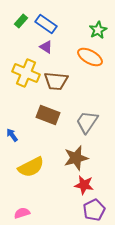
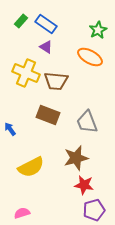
gray trapezoid: rotated 55 degrees counterclockwise
blue arrow: moved 2 px left, 6 px up
purple pentagon: rotated 10 degrees clockwise
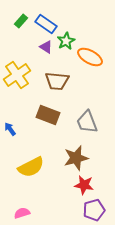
green star: moved 32 px left, 11 px down
yellow cross: moved 9 px left, 2 px down; rotated 32 degrees clockwise
brown trapezoid: moved 1 px right
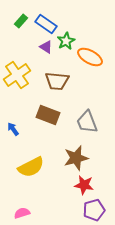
blue arrow: moved 3 px right
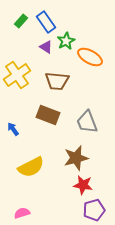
blue rectangle: moved 2 px up; rotated 20 degrees clockwise
red star: moved 1 px left
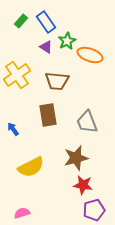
green star: moved 1 px right
orange ellipse: moved 2 px up; rotated 10 degrees counterclockwise
brown rectangle: rotated 60 degrees clockwise
